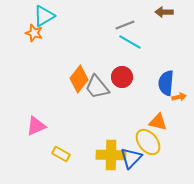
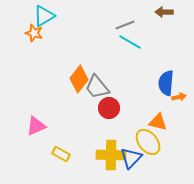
red circle: moved 13 px left, 31 px down
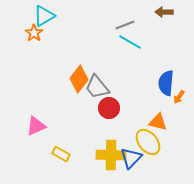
orange star: rotated 18 degrees clockwise
orange arrow: rotated 136 degrees clockwise
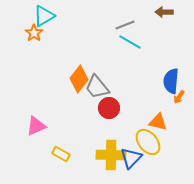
blue semicircle: moved 5 px right, 2 px up
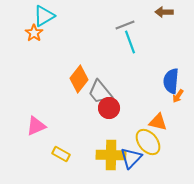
cyan line: rotated 40 degrees clockwise
gray trapezoid: moved 3 px right, 5 px down
orange arrow: moved 1 px left, 1 px up
